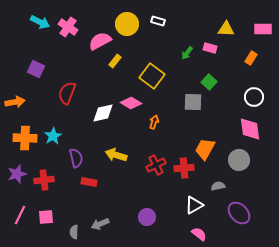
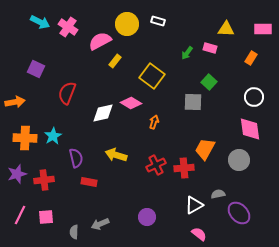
gray semicircle at (218, 186): moved 8 px down
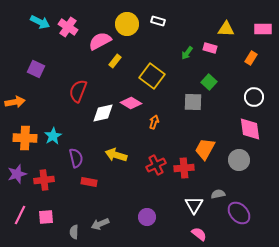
red semicircle at (67, 93): moved 11 px right, 2 px up
white triangle at (194, 205): rotated 30 degrees counterclockwise
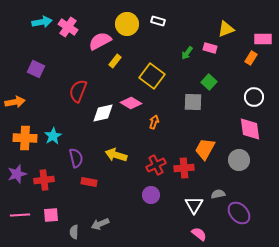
cyan arrow at (40, 22): moved 2 px right; rotated 36 degrees counterclockwise
yellow triangle at (226, 29): rotated 24 degrees counterclockwise
pink rectangle at (263, 29): moved 10 px down
pink line at (20, 215): rotated 60 degrees clockwise
pink square at (46, 217): moved 5 px right, 2 px up
purple circle at (147, 217): moved 4 px right, 22 px up
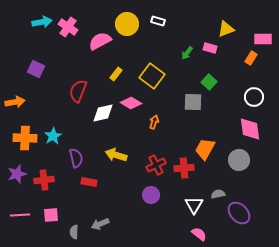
yellow rectangle at (115, 61): moved 1 px right, 13 px down
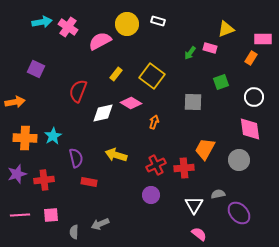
green arrow at (187, 53): moved 3 px right
green square at (209, 82): moved 12 px right; rotated 28 degrees clockwise
